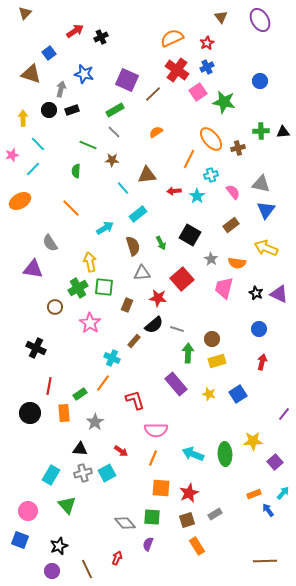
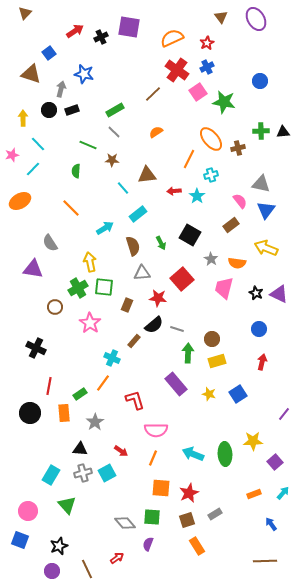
purple ellipse at (260, 20): moved 4 px left, 1 px up
purple square at (127, 80): moved 2 px right, 53 px up; rotated 15 degrees counterclockwise
pink semicircle at (233, 192): moved 7 px right, 9 px down
blue arrow at (268, 510): moved 3 px right, 14 px down
red arrow at (117, 558): rotated 32 degrees clockwise
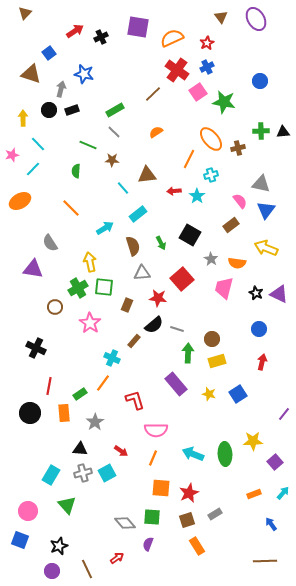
purple square at (129, 27): moved 9 px right
